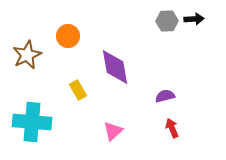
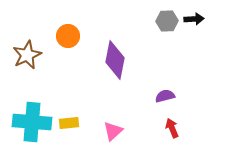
purple diamond: moved 7 px up; rotated 21 degrees clockwise
yellow rectangle: moved 9 px left, 33 px down; rotated 66 degrees counterclockwise
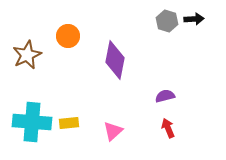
gray hexagon: rotated 20 degrees clockwise
red arrow: moved 4 px left
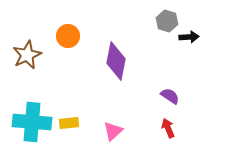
black arrow: moved 5 px left, 18 px down
purple diamond: moved 1 px right, 1 px down
purple semicircle: moved 5 px right; rotated 48 degrees clockwise
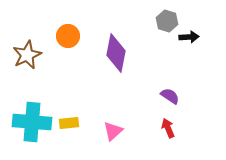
purple diamond: moved 8 px up
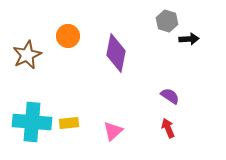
black arrow: moved 2 px down
